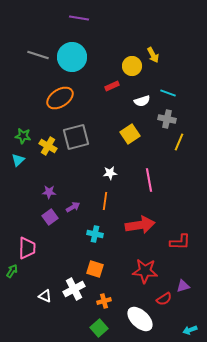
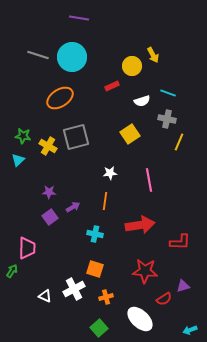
orange cross: moved 2 px right, 4 px up
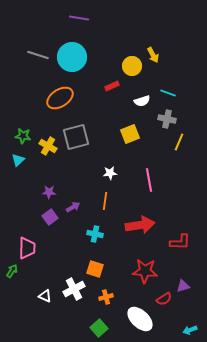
yellow square: rotated 12 degrees clockwise
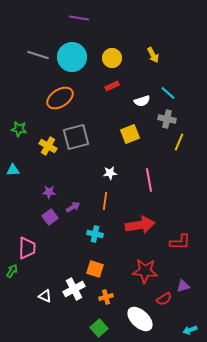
yellow circle: moved 20 px left, 8 px up
cyan line: rotated 21 degrees clockwise
green star: moved 4 px left, 7 px up
cyan triangle: moved 5 px left, 10 px down; rotated 40 degrees clockwise
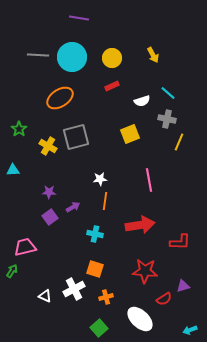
gray line: rotated 15 degrees counterclockwise
green star: rotated 28 degrees clockwise
white star: moved 10 px left, 6 px down
pink trapezoid: moved 2 px left, 1 px up; rotated 105 degrees counterclockwise
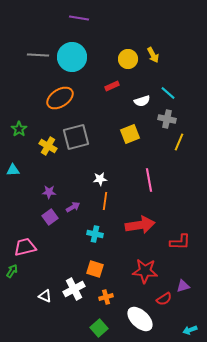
yellow circle: moved 16 px right, 1 px down
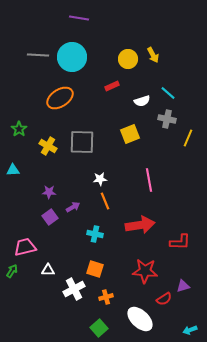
gray square: moved 6 px right, 5 px down; rotated 16 degrees clockwise
yellow line: moved 9 px right, 4 px up
orange line: rotated 30 degrees counterclockwise
white triangle: moved 3 px right, 26 px up; rotated 24 degrees counterclockwise
